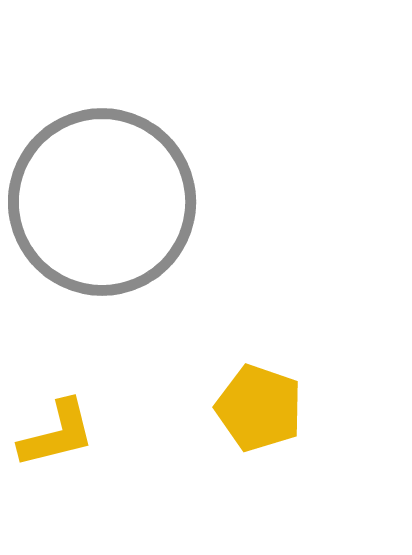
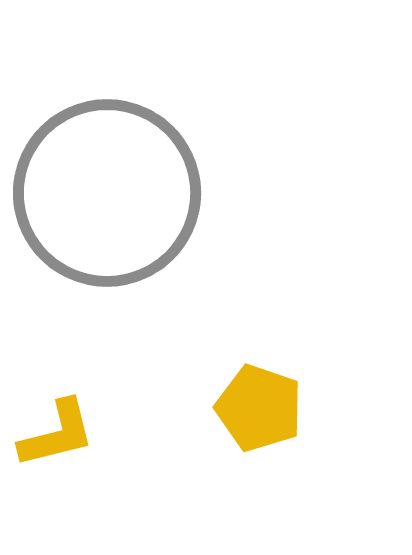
gray circle: moved 5 px right, 9 px up
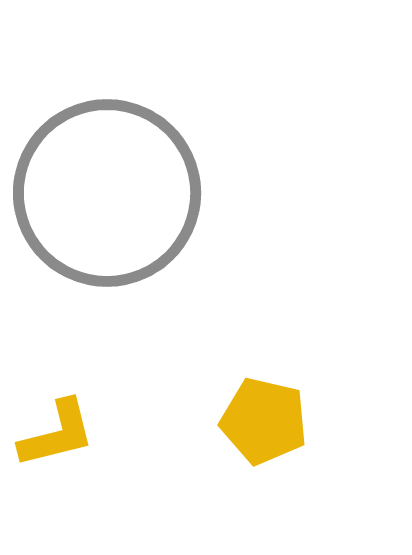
yellow pentagon: moved 5 px right, 13 px down; rotated 6 degrees counterclockwise
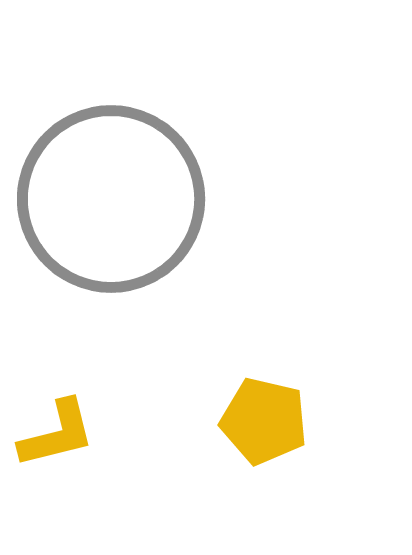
gray circle: moved 4 px right, 6 px down
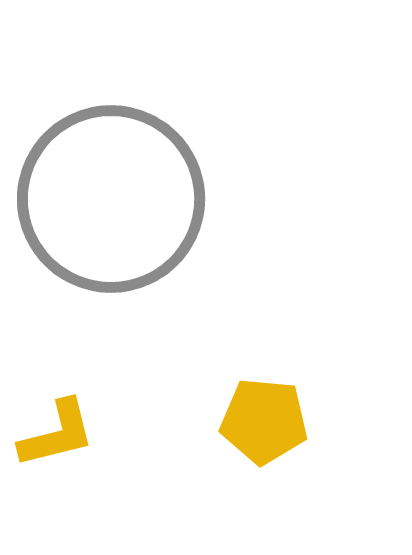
yellow pentagon: rotated 8 degrees counterclockwise
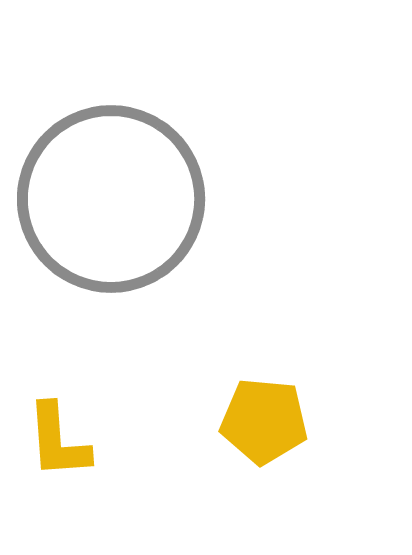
yellow L-shape: moved 1 px right, 7 px down; rotated 100 degrees clockwise
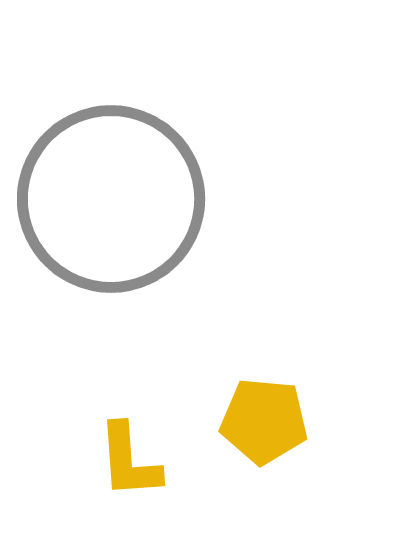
yellow L-shape: moved 71 px right, 20 px down
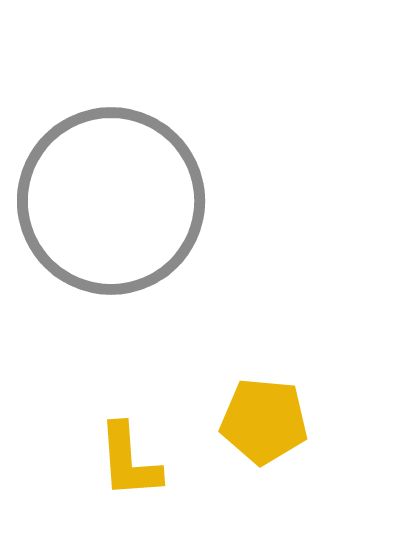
gray circle: moved 2 px down
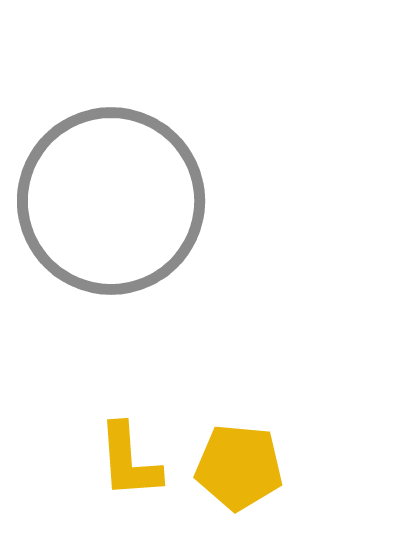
yellow pentagon: moved 25 px left, 46 px down
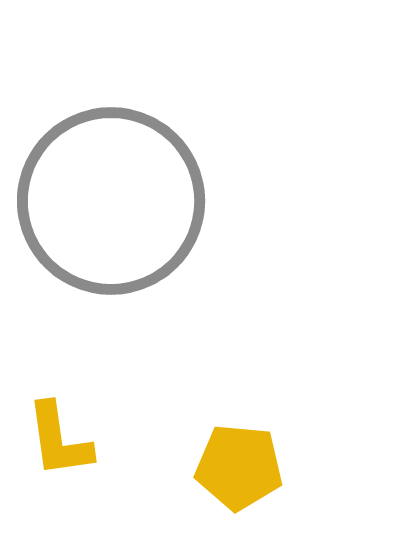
yellow L-shape: moved 70 px left, 21 px up; rotated 4 degrees counterclockwise
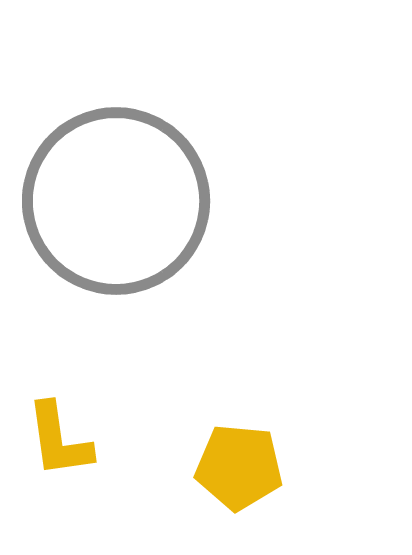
gray circle: moved 5 px right
